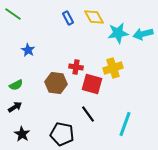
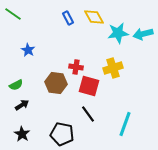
red square: moved 3 px left, 2 px down
black arrow: moved 7 px right, 2 px up
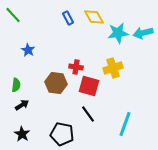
green line: moved 1 px down; rotated 12 degrees clockwise
cyan arrow: moved 1 px up
green semicircle: rotated 56 degrees counterclockwise
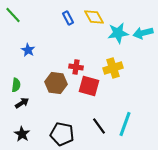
black arrow: moved 2 px up
black line: moved 11 px right, 12 px down
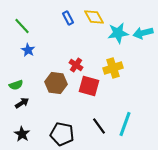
green line: moved 9 px right, 11 px down
red cross: moved 2 px up; rotated 24 degrees clockwise
green semicircle: rotated 64 degrees clockwise
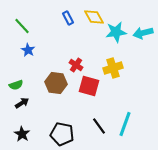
cyan star: moved 2 px left, 1 px up
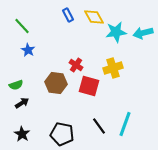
blue rectangle: moved 3 px up
